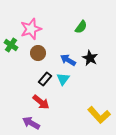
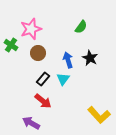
blue arrow: rotated 42 degrees clockwise
black rectangle: moved 2 px left
red arrow: moved 2 px right, 1 px up
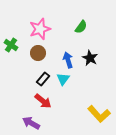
pink star: moved 9 px right
yellow L-shape: moved 1 px up
